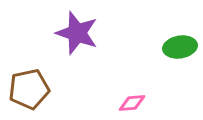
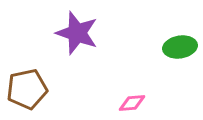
brown pentagon: moved 2 px left
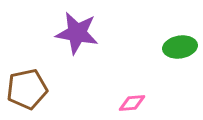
purple star: rotated 9 degrees counterclockwise
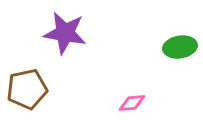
purple star: moved 12 px left
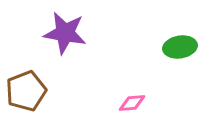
brown pentagon: moved 1 px left, 2 px down; rotated 9 degrees counterclockwise
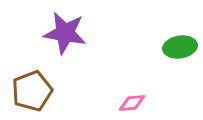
brown pentagon: moved 6 px right
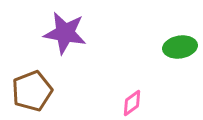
pink diamond: rotated 32 degrees counterclockwise
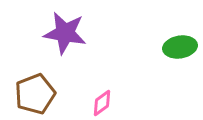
brown pentagon: moved 3 px right, 3 px down
pink diamond: moved 30 px left
